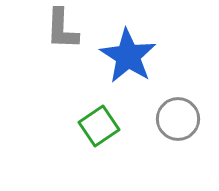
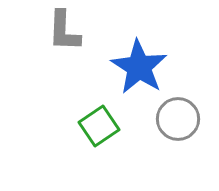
gray L-shape: moved 2 px right, 2 px down
blue star: moved 11 px right, 11 px down
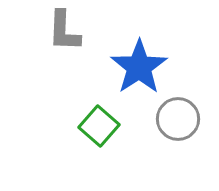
blue star: rotated 6 degrees clockwise
green square: rotated 15 degrees counterclockwise
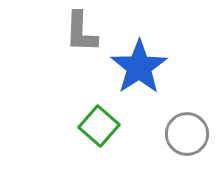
gray L-shape: moved 17 px right, 1 px down
gray circle: moved 9 px right, 15 px down
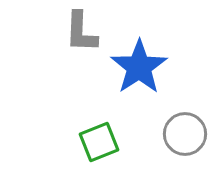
green square: moved 16 px down; rotated 27 degrees clockwise
gray circle: moved 2 px left
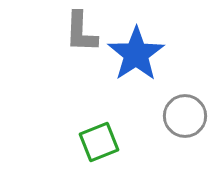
blue star: moved 3 px left, 13 px up
gray circle: moved 18 px up
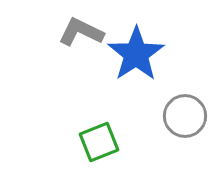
gray L-shape: rotated 114 degrees clockwise
